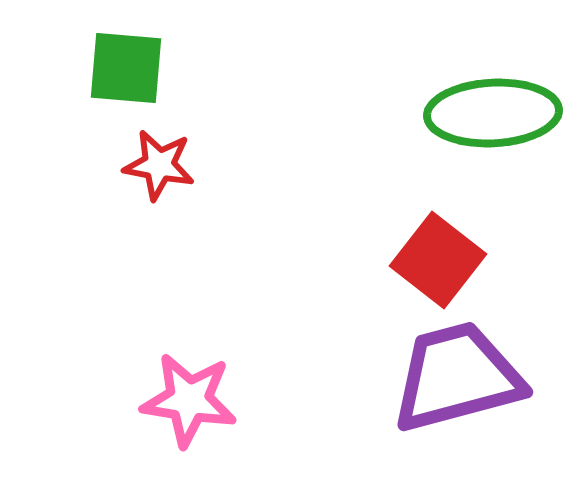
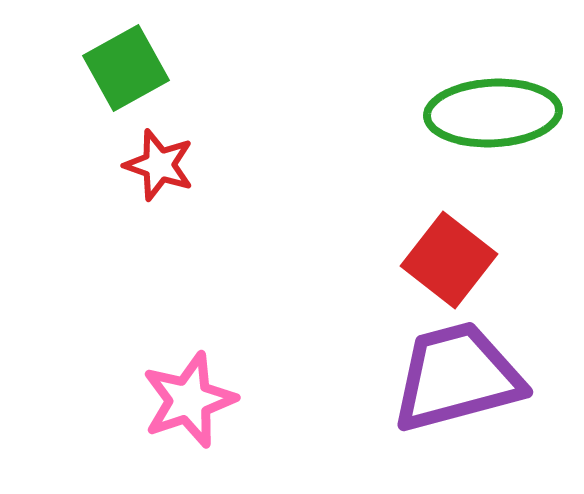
green square: rotated 34 degrees counterclockwise
red star: rotated 8 degrees clockwise
red square: moved 11 px right
pink star: rotated 28 degrees counterclockwise
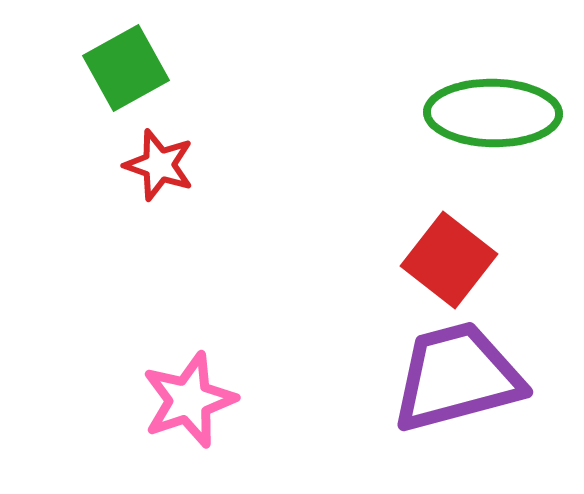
green ellipse: rotated 4 degrees clockwise
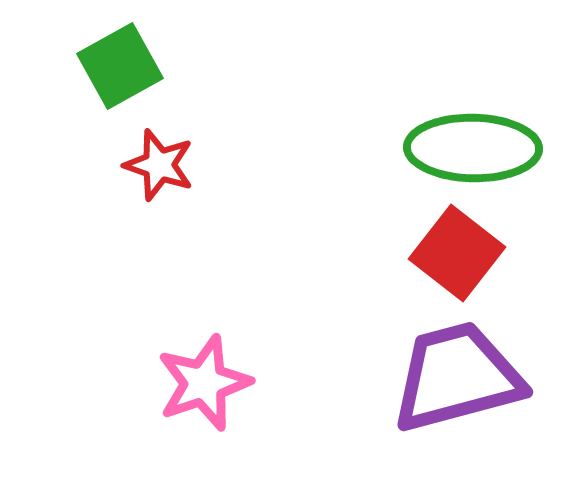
green square: moved 6 px left, 2 px up
green ellipse: moved 20 px left, 35 px down
red square: moved 8 px right, 7 px up
pink star: moved 15 px right, 17 px up
